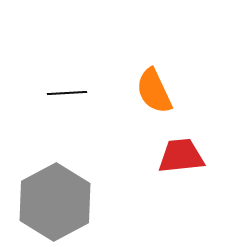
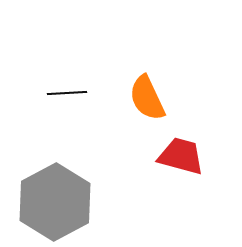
orange semicircle: moved 7 px left, 7 px down
red trapezoid: rotated 21 degrees clockwise
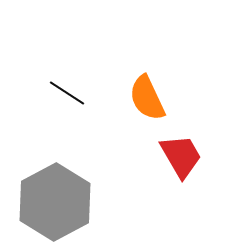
black line: rotated 36 degrees clockwise
red trapezoid: rotated 45 degrees clockwise
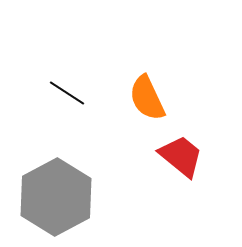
red trapezoid: rotated 21 degrees counterclockwise
gray hexagon: moved 1 px right, 5 px up
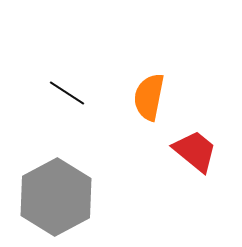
orange semicircle: moved 2 px right, 1 px up; rotated 36 degrees clockwise
red trapezoid: moved 14 px right, 5 px up
